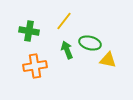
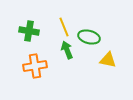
yellow line: moved 6 px down; rotated 60 degrees counterclockwise
green ellipse: moved 1 px left, 6 px up
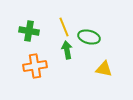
green arrow: rotated 12 degrees clockwise
yellow triangle: moved 4 px left, 9 px down
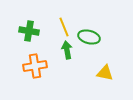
yellow triangle: moved 1 px right, 4 px down
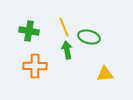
orange cross: rotated 10 degrees clockwise
yellow triangle: moved 1 px down; rotated 18 degrees counterclockwise
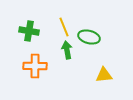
yellow triangle: moved 1 px left, 1 px down
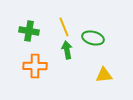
green ellipse: moved 4 px right, 1 px down
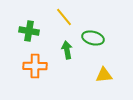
yellow line: moved 10 px up; rotated 18 degrees counterclockwise
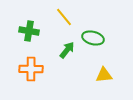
green arrow: rotated 48 degrees clockwise
orange cross: moved 4 px left, 3 px down
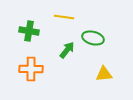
yellow line: rotated 42 degrees counterclockwise
yellow triangle: moved 1 px up
